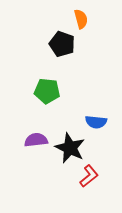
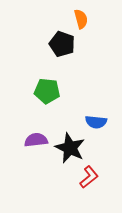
red L-shape: moved 1 px down
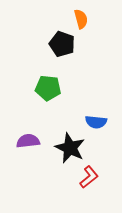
green pentagon: moved 1 px right, 3 px up
purple semicircle: moved 8 px left, 1 px down
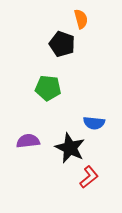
blue semicircle: moved 2 px left, 1 px down
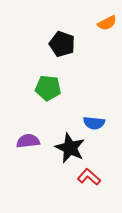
orange semicircle: moved 26 px right, 4 px down; rotated 78 degrees clockwise
red L-shape: rotated 100 degrees counterclockwise
